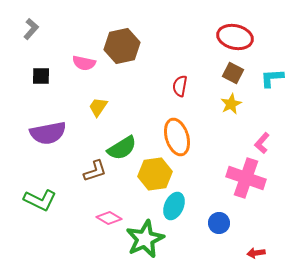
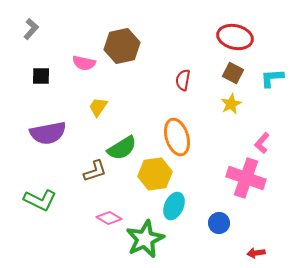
red semicircle: moved 3 px right, 6 px up
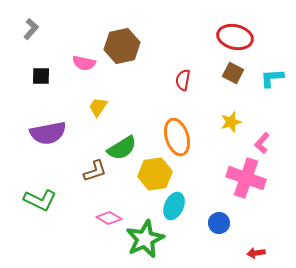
yellow star: moved 18 px down; rotated 10 degrees clockwise
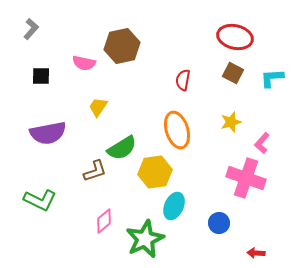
orange ellipse: moved 7 px up
yellow hexagon: moved 2 px up
pink diamond: moved 5 px left, 3 px down; rotated 70 degrees counterclockwise
red arrow: rotated 12 degrees clockwise
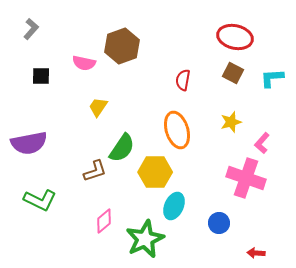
brown hexagon: rotated 8 degrees counterclockwise
purple semicircle: moved 19 px left, 10 px down
green semicircle: rotated 24 degrees counterclockwise
yellow hexagon: rotated 8 degrees clockwise
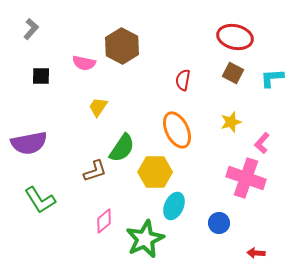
brown hexagon: rotated 12 degrees counterclockwise
orange ellipse: rotated 9 degrees counterclockwise
green L-shape: rotated 32 degrees clockwise
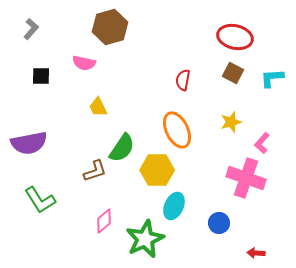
brown hexagon: moved 12 px left, 19 px up; rotated 16 degrees clockwise
yellow trapezoid: rotated 60 degrees counterclockwise
yellow hexagon: moved 2 px right, 2 px up
